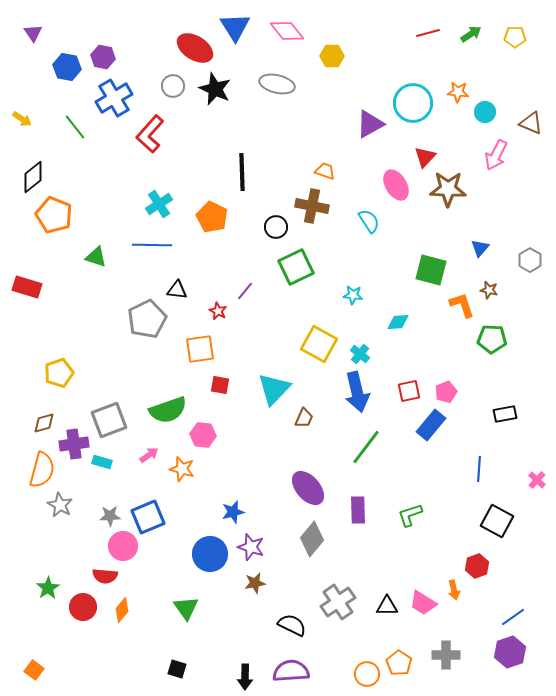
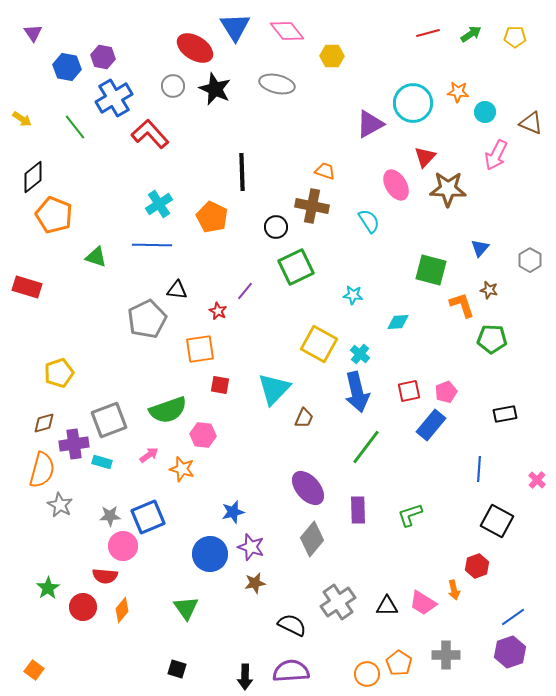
red L-shape at (150, 134): rotated 96 degrees clockwise
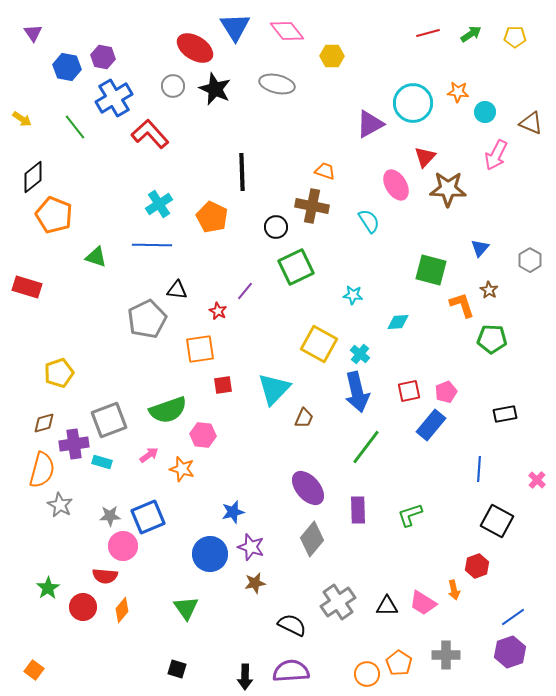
brown star at (489, 290): rotated 18 degrees clockwise
red square at (220, 385): moved 3 px right; rotated 18 degrees counterclockwise
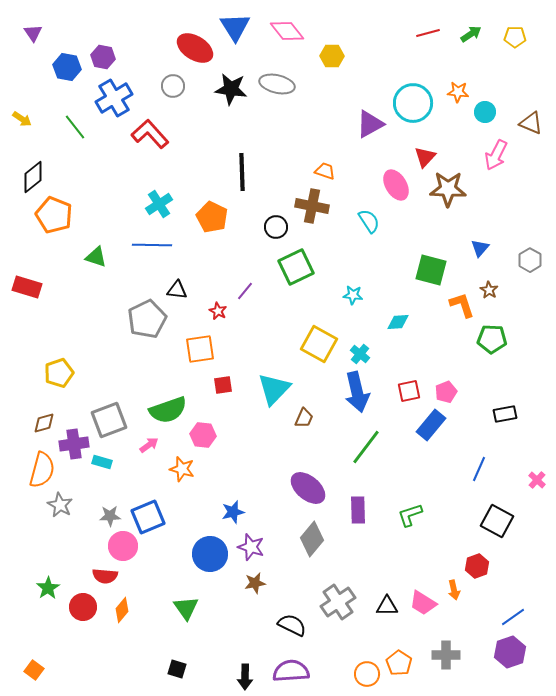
black star at (215, 89): moved 16 px right; rotated 16 degrees counterclockwise
pink arrow at (149, 455): moved 10 px up
blue line at (479, 469): rotated 20 degrees clockwise
purple ellipse at (308, 488): rotated 9 degrees counterclockwise
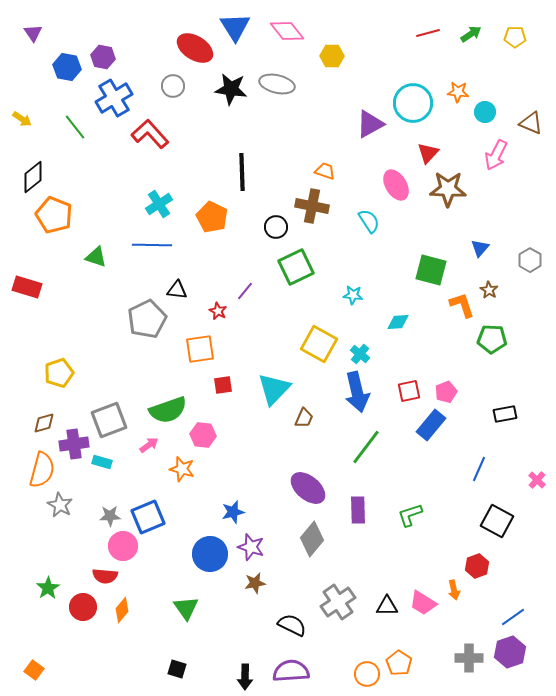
red triangle at (425, 157): moved 3 px right, 4 px up
gray cross at (446, 655): moved 23 px right, 3 px down
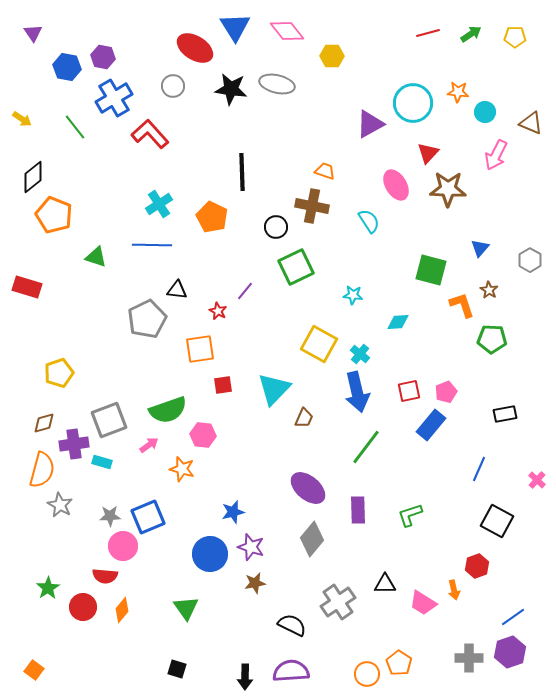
black triangle at (387, 606): moved 2 px left, 22 px up
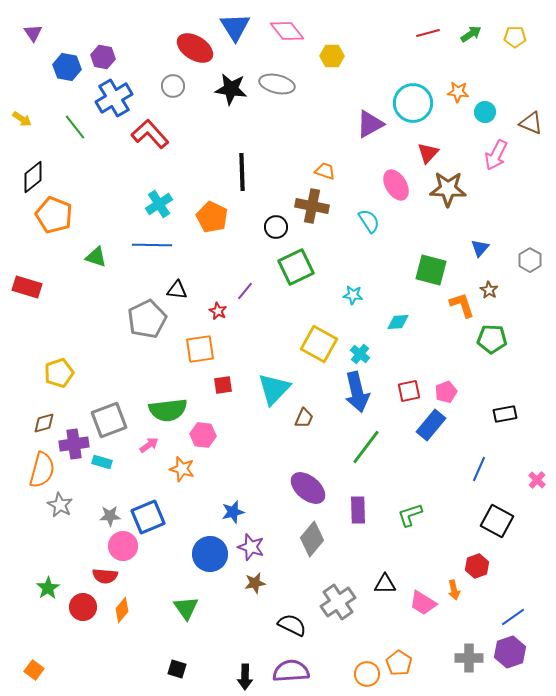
green semicircle at (168, 410): rotated 12 degrees clockwise
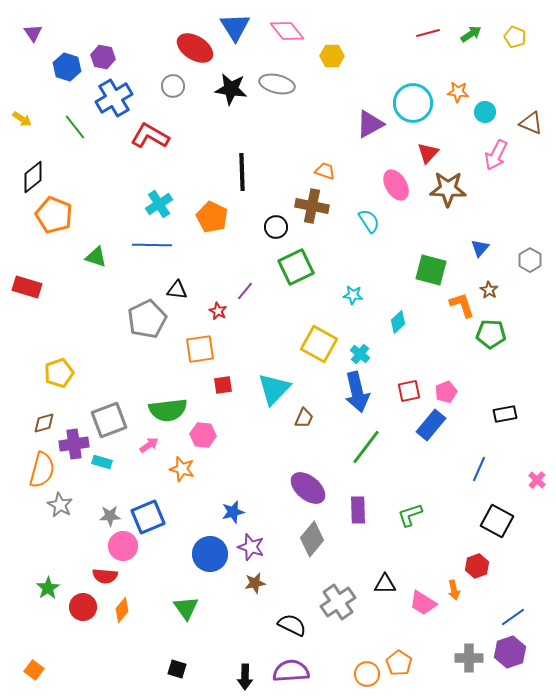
yellow pentagon at (515, 37): rotated 20 degrees clockwise
blue hexagon at (67, 67): rotated 8 degrees clockwise
red L-shape at (150, 134): moved 2 px down; rotated 18 degrees counterclockwise
cyan diamond at (398, 322): rotated 40 degrees counterclockwise
green pentagon at (492, 339): moved 1 px left, 5 px up
